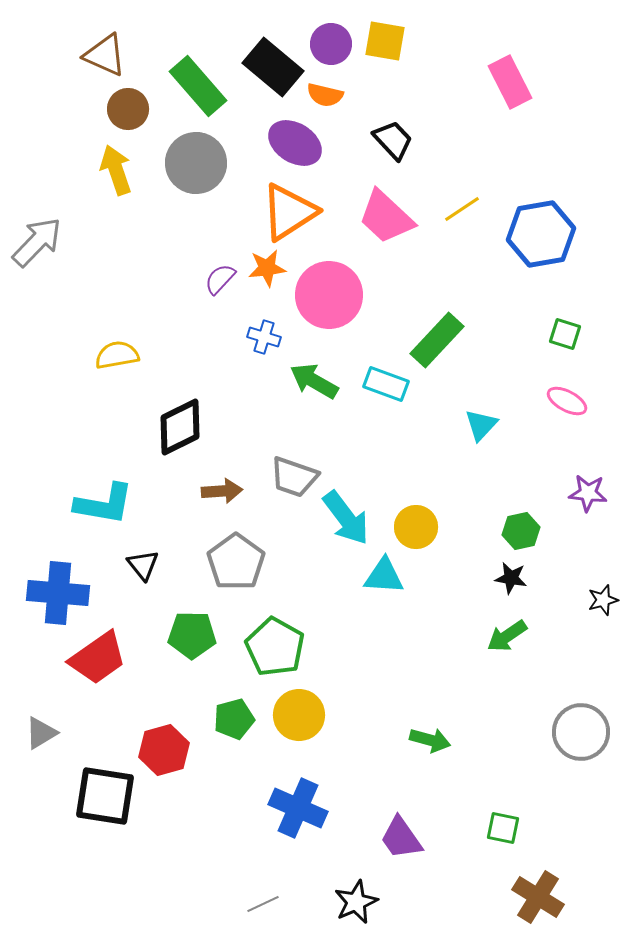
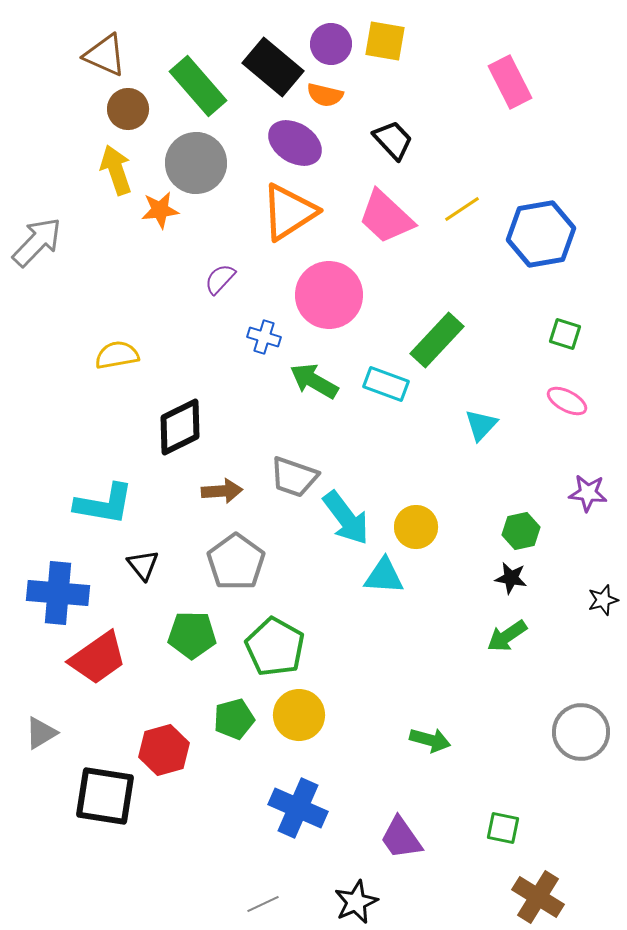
orange star at (267, 268): moved 107 px left, 58 px up
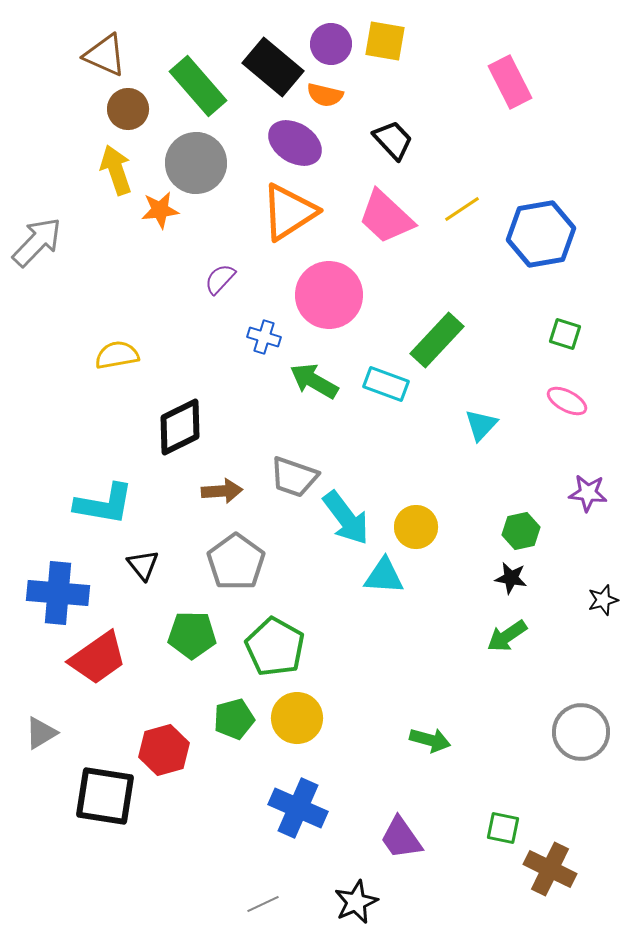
yellow circle at (299, 715): moved 2 px left, 3 px down
brown cross at (538, 897): moved 12 px right, 28 px up; rotated 6 degrees counterclockwise
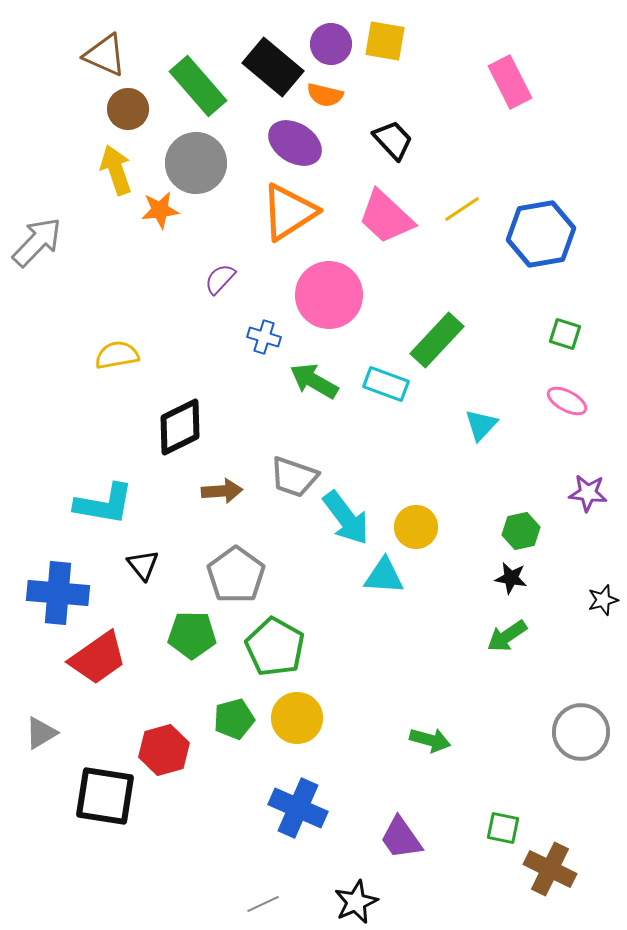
gray pentagon at (236, 562): moved 13 px down
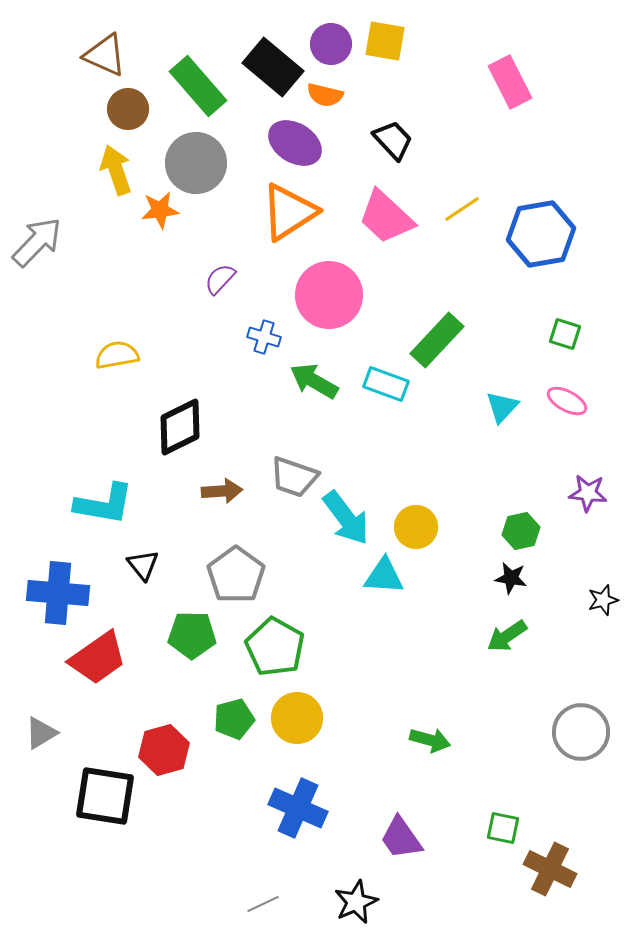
cyan triangle at (481, 425): moved 21 px right, 18 px up
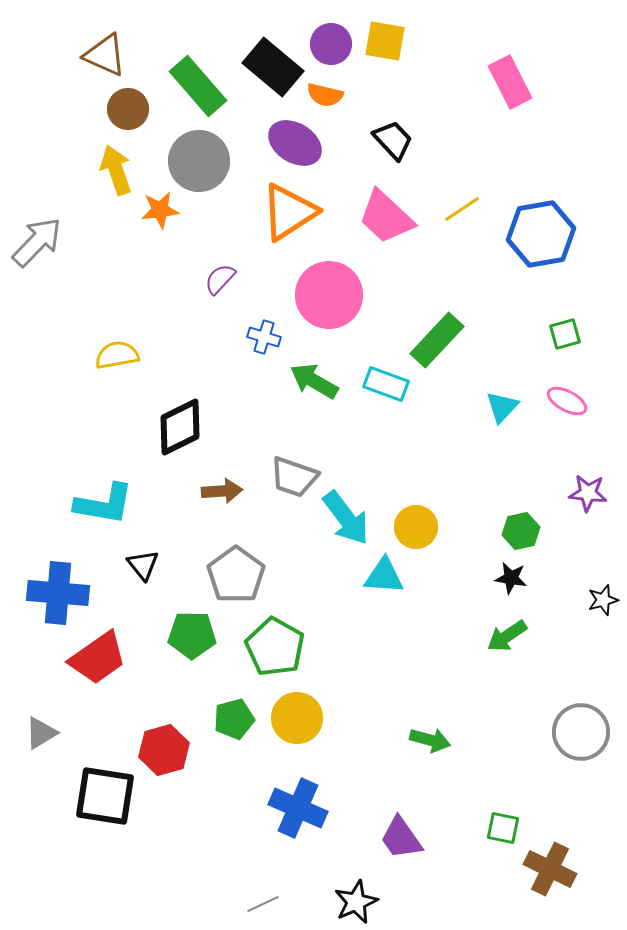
gray circle at (196, 163): moved 3 px right, 2 px up
green square at (565, 334): rotated 32 degrees counterclockwise
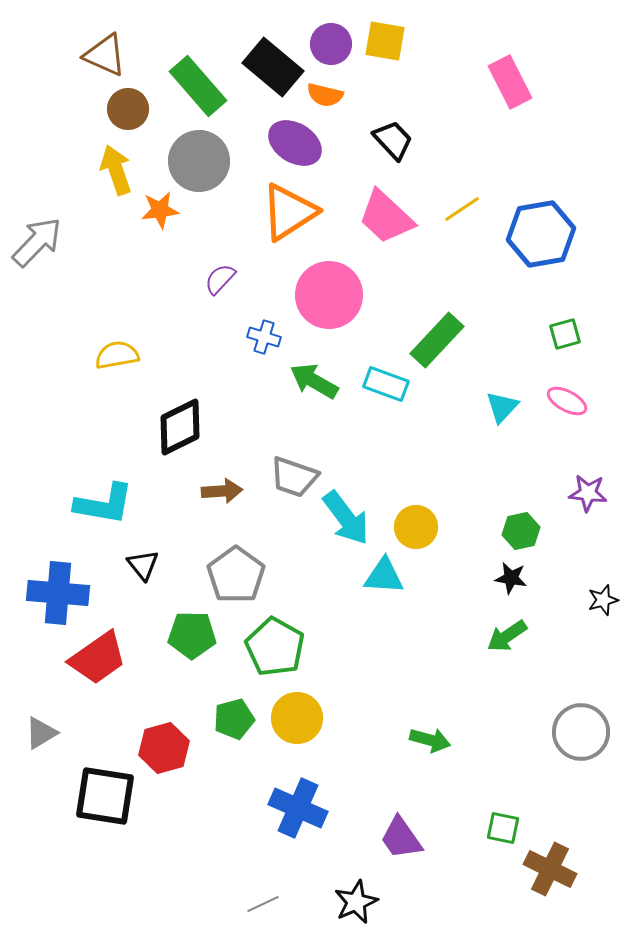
red hexagon at (164, 750): moved 2 px up
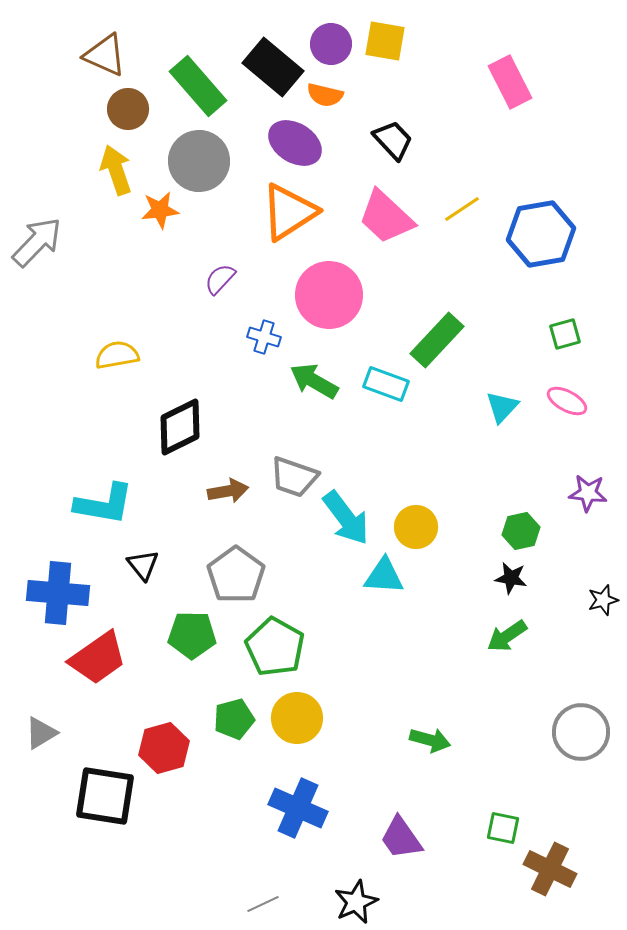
brown arrow at (222, 491): moved 6 px right; rotated 6 degrees counterclockwise
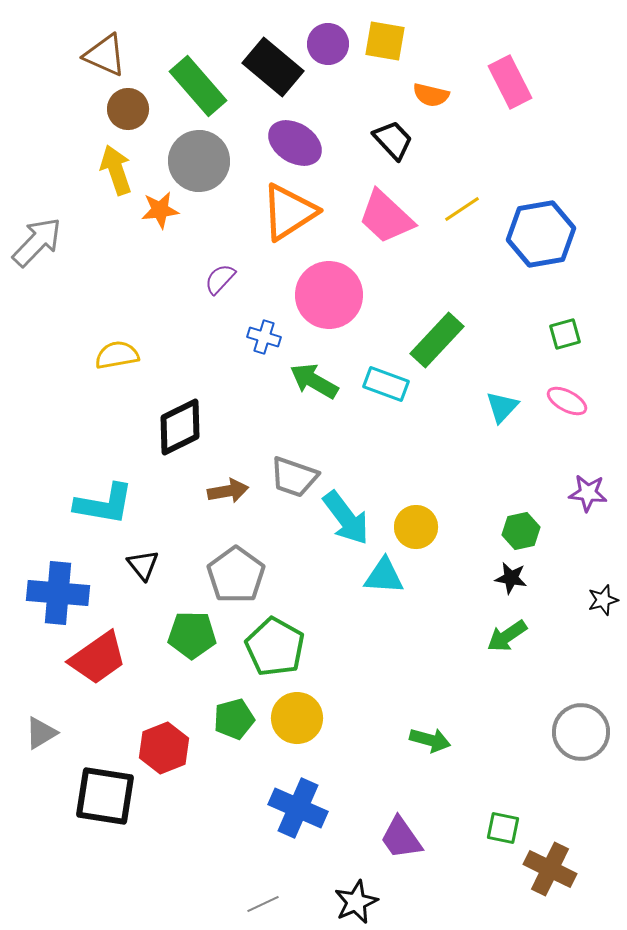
purple circle at (331, 44): moved 3 px left
orange semicircle at (325, 95): moved 106 px right
red hexagon at (164, 748): rotated 6 degrees counterclockwise
